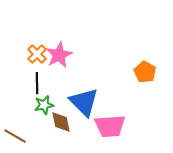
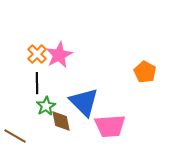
green star: moved 2 px right, 1 px down; rotated 18 degrees counterclockwise
brown diamond: moved 1 px up
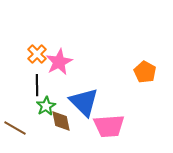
pink star: moved 7 px down
black line: moved 2 px down
pink trapezoid: moved 1 px left
brown line: moved 8 px up
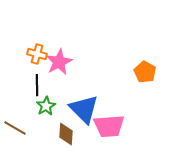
orange cross: rotated 30 degrees counterclockwise
blue triangle: moved 7 px down
brown diamond: moved 5 px right, 13 px down; rotated 15 degrees clockwise
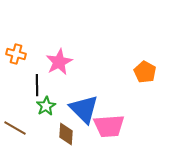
orange cross: moved 21 px left
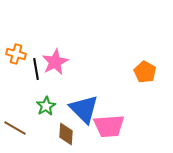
pink star: moved 4 px left
black line: moved 1 px left, 16 px up; rotated 10 degrees counterclockwise
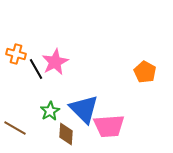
black line: rotated 20 degrees counterclockwise
green star: moved 4 px right, 5 px down
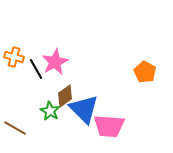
orange cross: moved 2 px left, 3 px down
green star: rotated 12 degrees counterclockwise
pink trapezoid: rotated 8 degrees clockwise
brown diamond: moved 1 px left, 38 px up; rotated 50 degrees clockwise
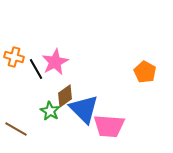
brown line: moved 1 px right, 1 px down
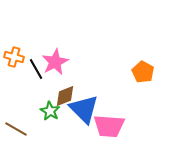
orange pentagon: moved 2 px left
brown diamond: rotated 15 degrees clockwise
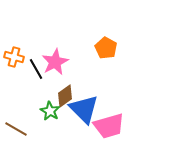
orange pentagon: moved 37 px left, 24 px up
brown diamond: rotated 15 degrees counterclockwise
pink trapezoid: rotated 20 degrees counterclockwise
